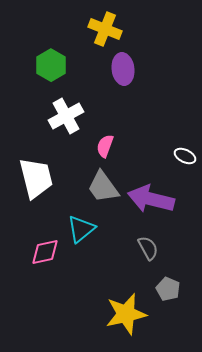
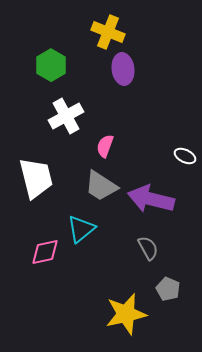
yellow cross: moved 3 px right, 3 px down
gray trapezoid: moved 2 px left, 1 px up; rotated 21 degrees counterclockwise
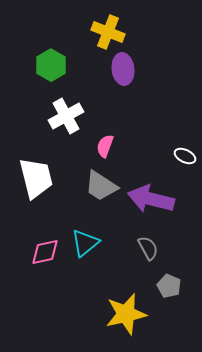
cyan triangle: moved 4 px right, 14 px down
gray pentagon: moved 1 px right, 3 px up
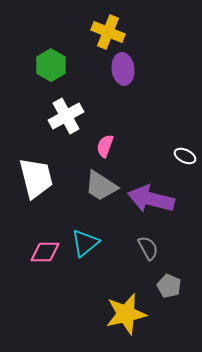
pink diamond: rotated 12 degrees clockwise
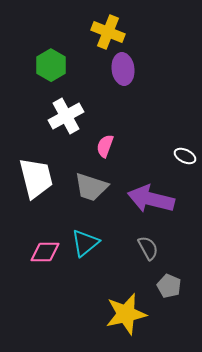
gray trapezoid: moved 10 px left, 1 px down; rotated 15 degrees counterclockwise
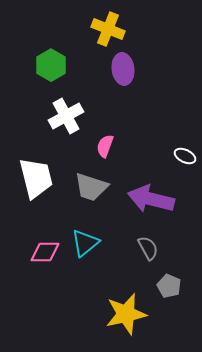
yellow cross: moved 3 px up
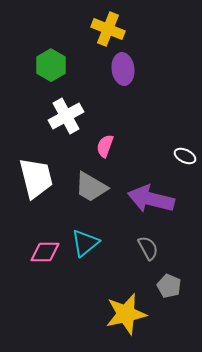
gray trapezoid: rotated 12 degrees clockwise
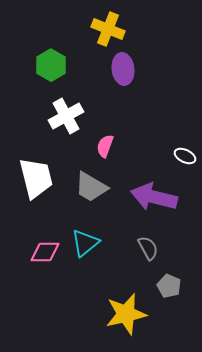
purple arrow: moved 3 px right, 2 px up
